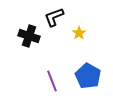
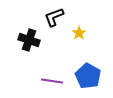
black cross: moved 4 px down
purple line: rotated 60 degrees counterclockwise
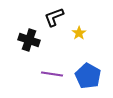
purple line: moved 7 px up
